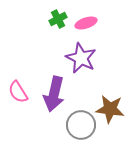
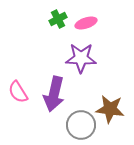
purple star: rotated 24 degrees counterclockwise
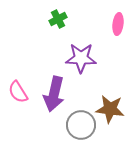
pink ellipse: moved 32 px right, 1 px down; rotated 65 degrees counterclockwise
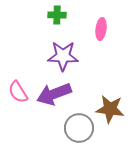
green cross: moved 1 px left, 4 px up; rotated 30 degrees clockwise
pink ellipse: moved 17 px left, 5 px down
purple star: moved 18 px left, 2 px up
purple arrow: rotated 56 degrees clockwise
gray circle: moved 2 px left, 3 px down
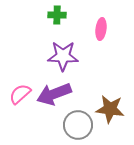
pink semicircle: moved 2 px right, 2 px down; rotated 80 degrees clockwise
gray circle: moved 1 px left, 3 px up
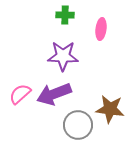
green cross: moved 8 px right
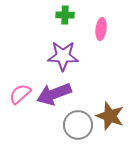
brown star: moved 7 px down; rotated 12 degrees clockwise
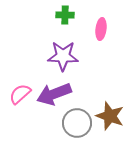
gray circle: moved 1 px left, 2 px up
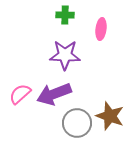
purple star: moved 2 px right, 1 px up
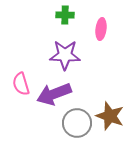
pink semicircle: moved 1 px right, 10 px up; rotated 65 degrees counterclockwise
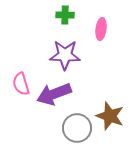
gray circle: moved 5 px down
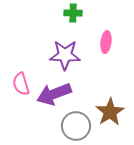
green cross: moved 8 px right, 2 px up
pink ellipse: moved 5 px right, 13 px down
brown star: moved 4 px up; rotated 20 degrees clockwise
gray circle: moved 1 px left, 2 px up
